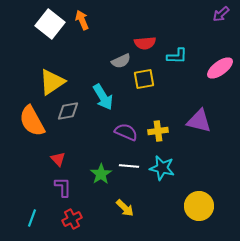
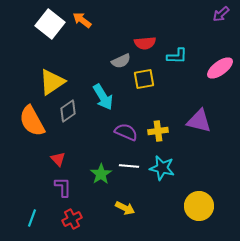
orange arrow: rotated 30 degrees counterclockwise
gray diamond: rotated 25 degrees counterclockwise
yellow arrow: rotated 18 degrees counterclockwise
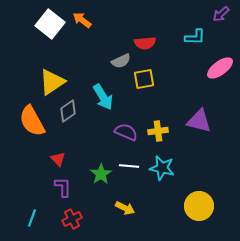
cyan L-shape: moved 18 px right, 19 px up
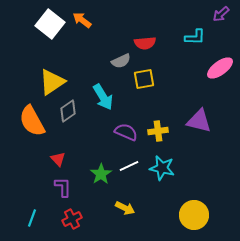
white line: rotated 30 degrees counterclockwise
yellow circle: moved 5 px left, 9 px down
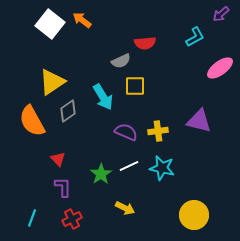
cyan L-shape: rotated 30 degrees counterclockwise
yellow square: moved 9 px left, 7 px down; rotated 10 degrees clockwise
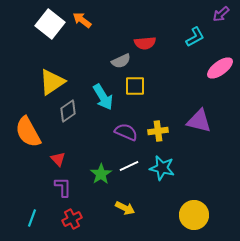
orange semicircle: moved 4 px left, 11 px down
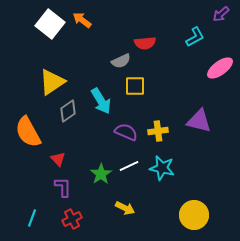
cyan arrow: moved 2 px left, 4 px down
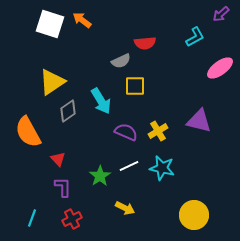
white square: rotated 20 degrees counterclockwise
yellow cross: rotated 24 degrees counterclockwise
green star: moved 1 px left, 2 px down
